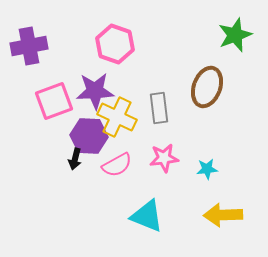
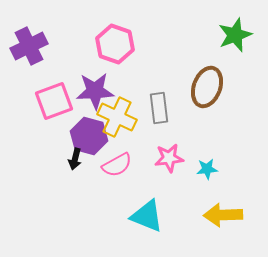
purple cross: rotated 15 degrees counterclockwise
purple hexagon: rotated 12 degrees clockwise
pink star: moved 5 px right
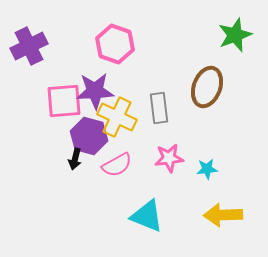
pink square: moved 10 px right; rotated 15 degrees clockwise
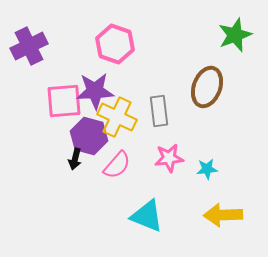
gray rectangle: moved 3 px down
pink semicircle: rotated 20 degrees counterclockwise
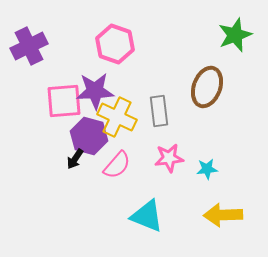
black arrow: rotated 20 degrees clockwise
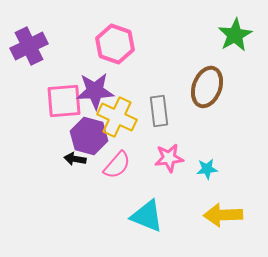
green star: rotated 8 degrees counterclockwise
black arrow: rotated 65 degrees clockwise
